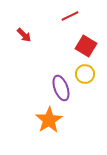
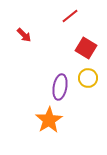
red line: rotated 12 degrees counterclockwise
red square: moved 2 px down
yellow circle: moved 3 px right, 4 px down
purple ellipse: moved 1 px left, 1 px up; rotated 30 degrees clockwise
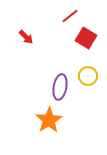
red arrow: moved 2 px right, 2 px down
red square: moved 10 px up
yellow circle: moved 2 px up
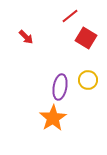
yellow circle: moved 4 px down
orange star: moved 4 px right, 2 px up
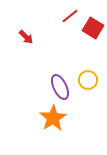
red square: moved 7 px right, 10 px up
purple ellipse: rotated 35 degrees counterclockwise
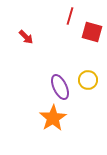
red line: rotated 36 degrees counterclockwise
red square: moved 1 px left, 4 px down; rotated 15 degrees counterclockwise
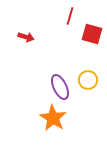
red square: moved 2 px down
red arrow: rotated 28 degrees counterclockwise
orange star: rotated 8 degrees counterclockwise
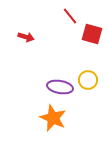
red line: rotated 54 degrees counterclockwise
purple ellipse: rotated 55 degrees counterclockwise
orange star: rotated 8 degrees counterclockwise
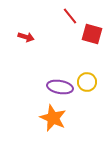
yellow circle: moved 1 px left, 2 px down
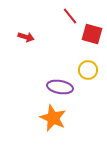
yellow circle: moved 1 px right, 12 px up
